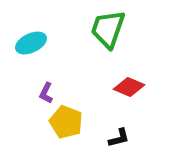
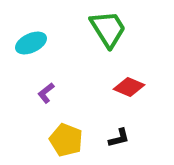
green trapezoid: rotated 129 degrees clockwise
purple L-shape: rotated 25 degrees clockwise
yellow pentagon: moved 18 px down
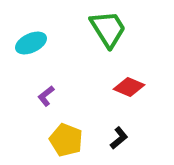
purple L-shape: moved 3 px down
black L-shape: rotated 25 degrees counterclockwise
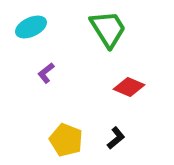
cyan ellipse: moved 16 px up
purple L-shape: moved 23 px up
black L-shape: moved 3 px left
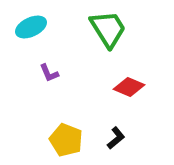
purple L-shape: moved 3 px right; rotated 75 degrees counterclockwise
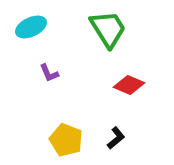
red diamond: moved 2 px up
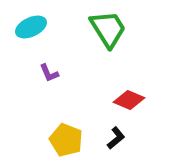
red diamond: moved 15 px down
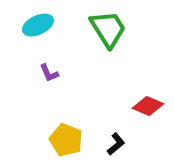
cyan ellipse: moved 7 px right, 2 px up
red diamond: moved 19 px right, 6 px down
black L-shape: moved 6 px down
